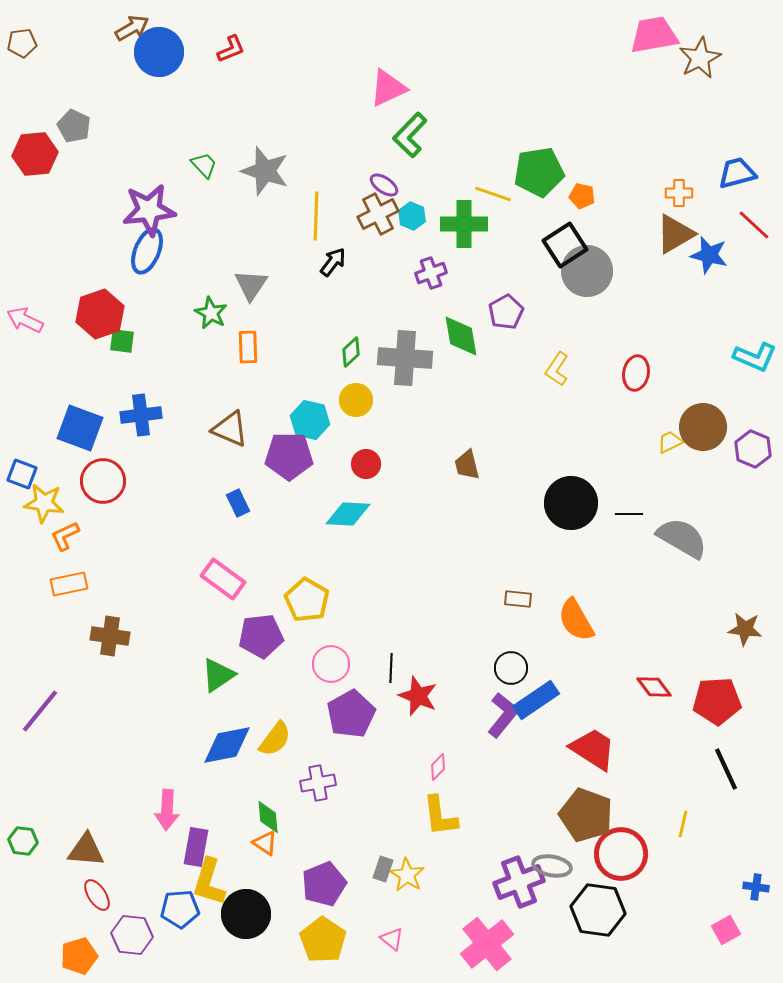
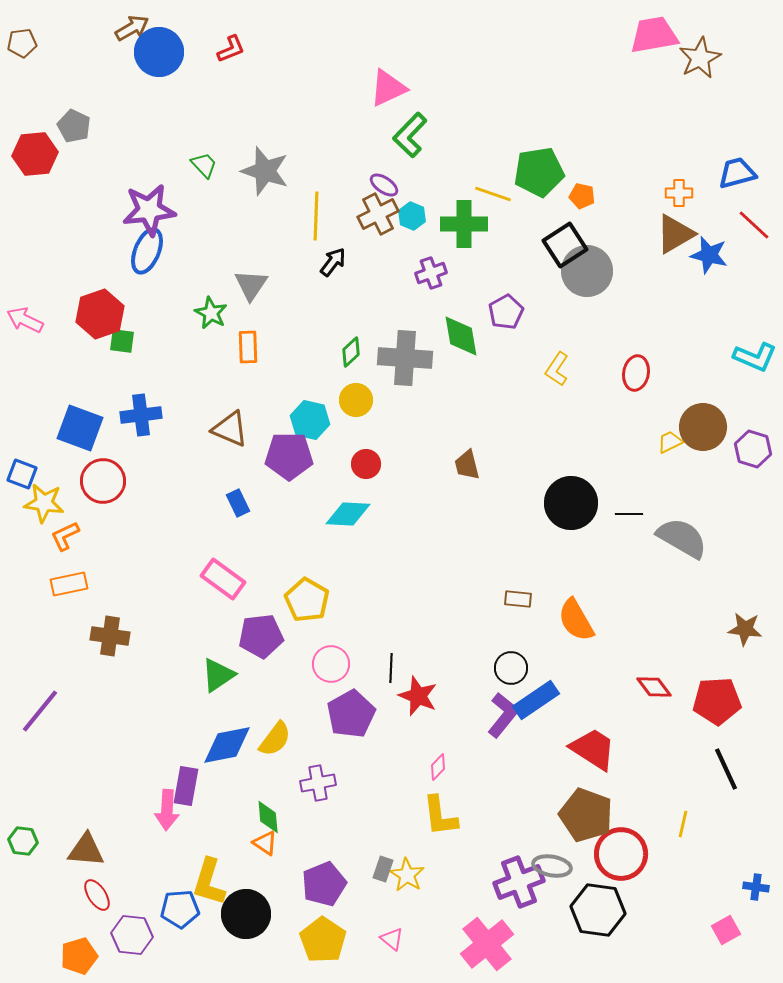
purple hexagon at (753, 449): rotated 6 degrees counterclockwise
purple rectangle at (196, 847): moved 10 px left, 61 px up
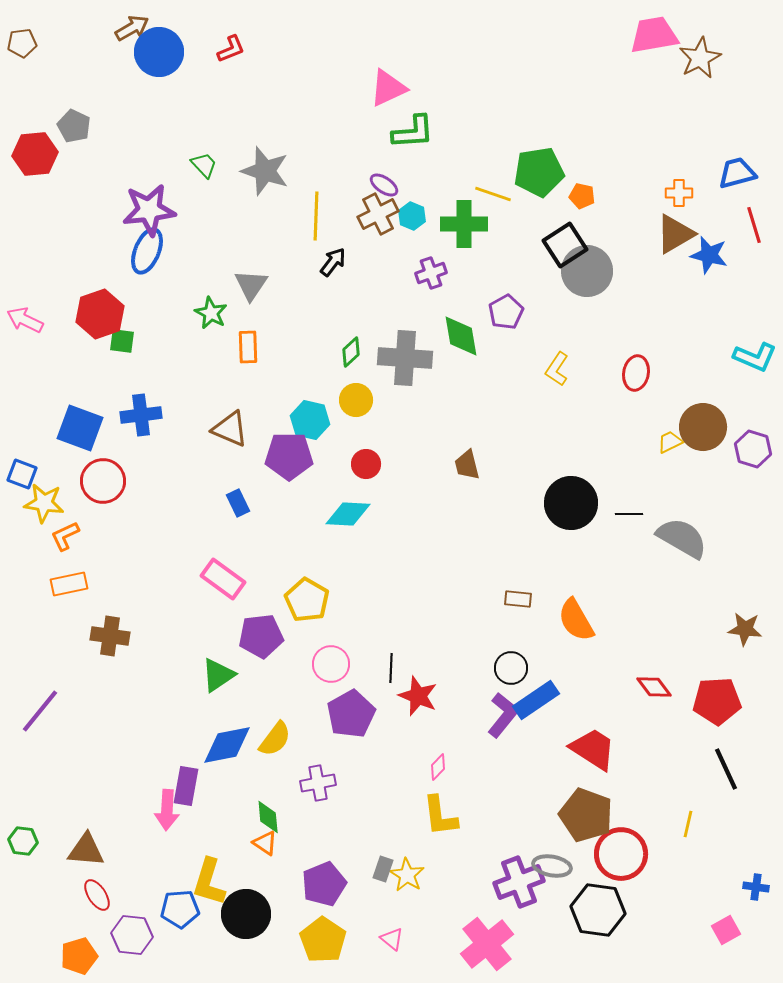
green L-shape at (410, 135): moved 3 px right, 3 px up; rotated 138 degrees counterclockwise
red line at (754, 225): rotated 30 degrees clockwise
yellow line at (683, 824): moved 5 px right
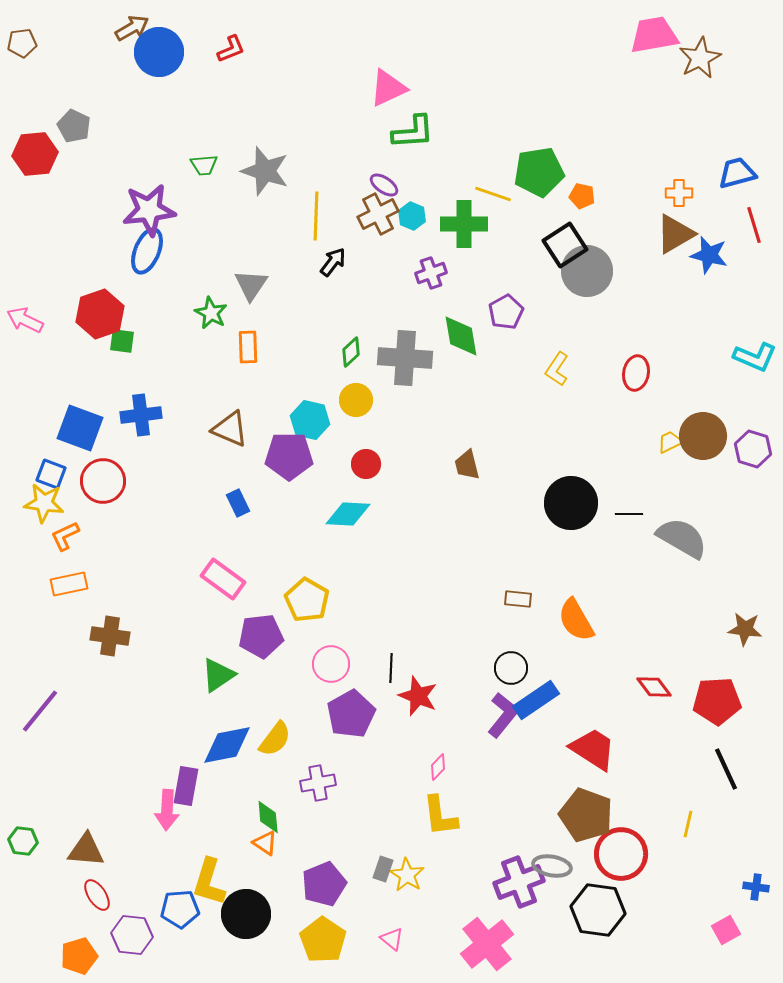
green trapezoid at (204, 165): rotated 128 degrees clockwise
brown circle at (703, 427): moved 9 px down
blue square at (22, 474): moved 29 px right
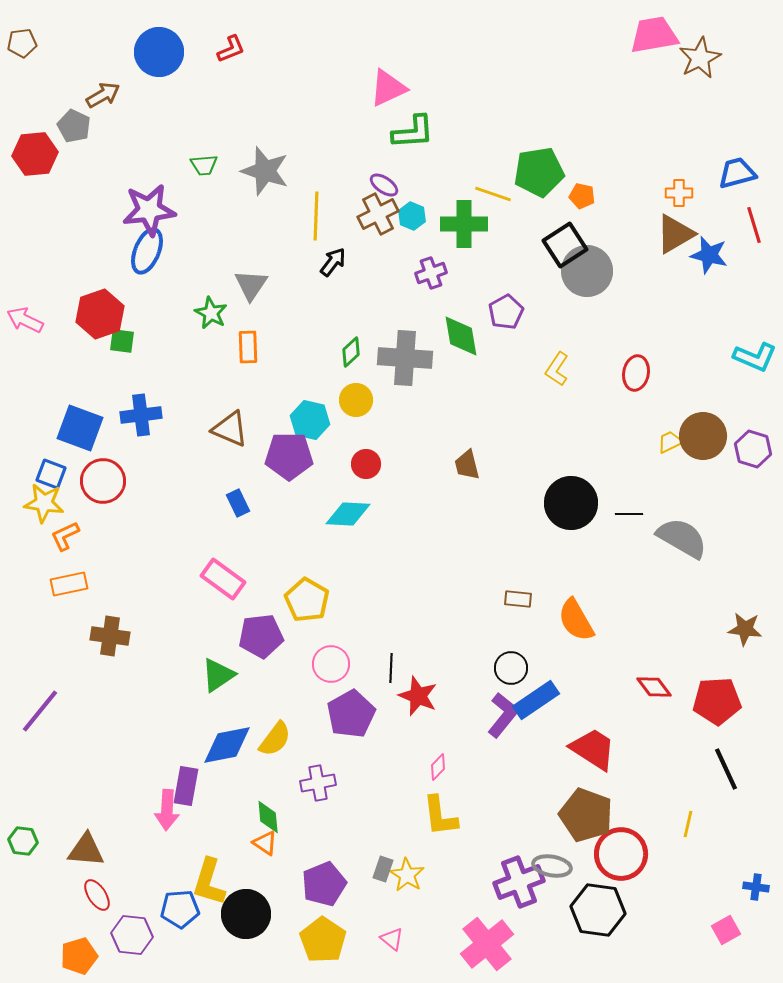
brown arrow at (132, 28): moved 29 px left, 67 px down
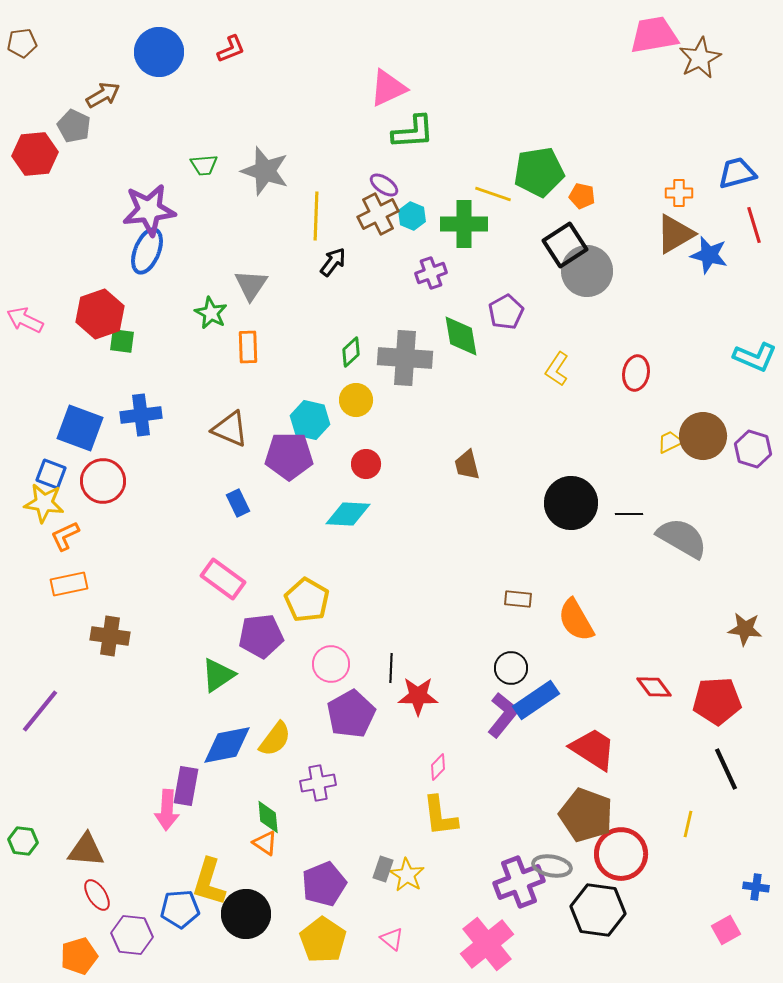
red star at (418, 696): rotated 21 degrees counterclockwise
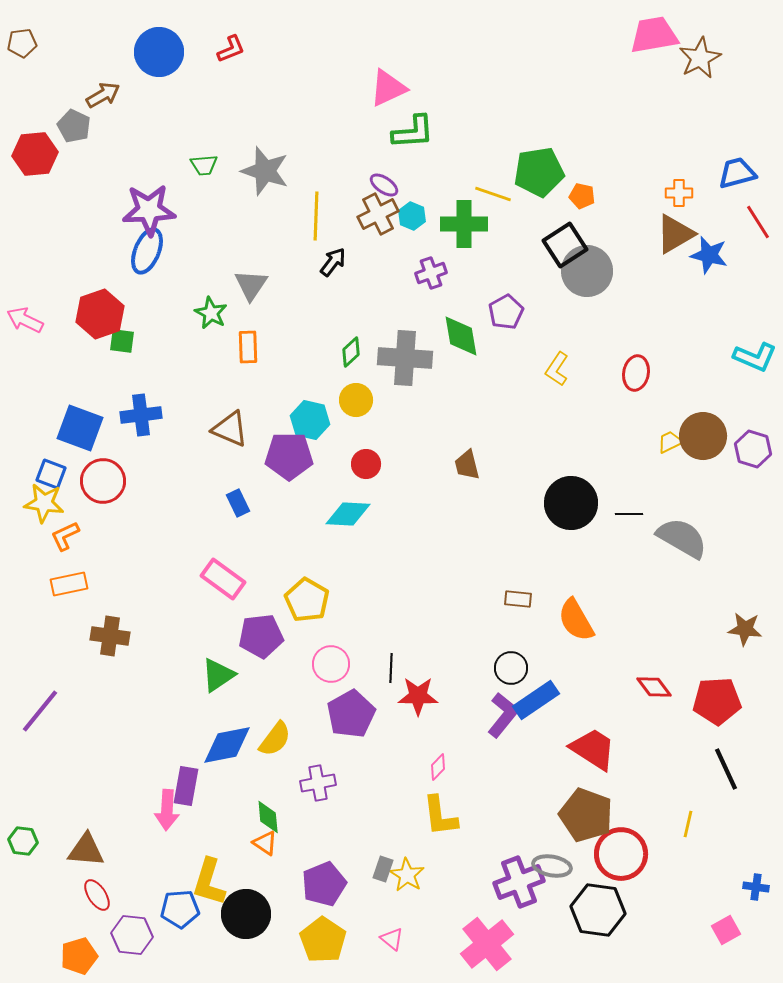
purple star at (149, 210): rotated 4 degrees clockwise
red line at (754, 225): moved 4 px right, 3 px up; rotated 15 degrees counterclockwise
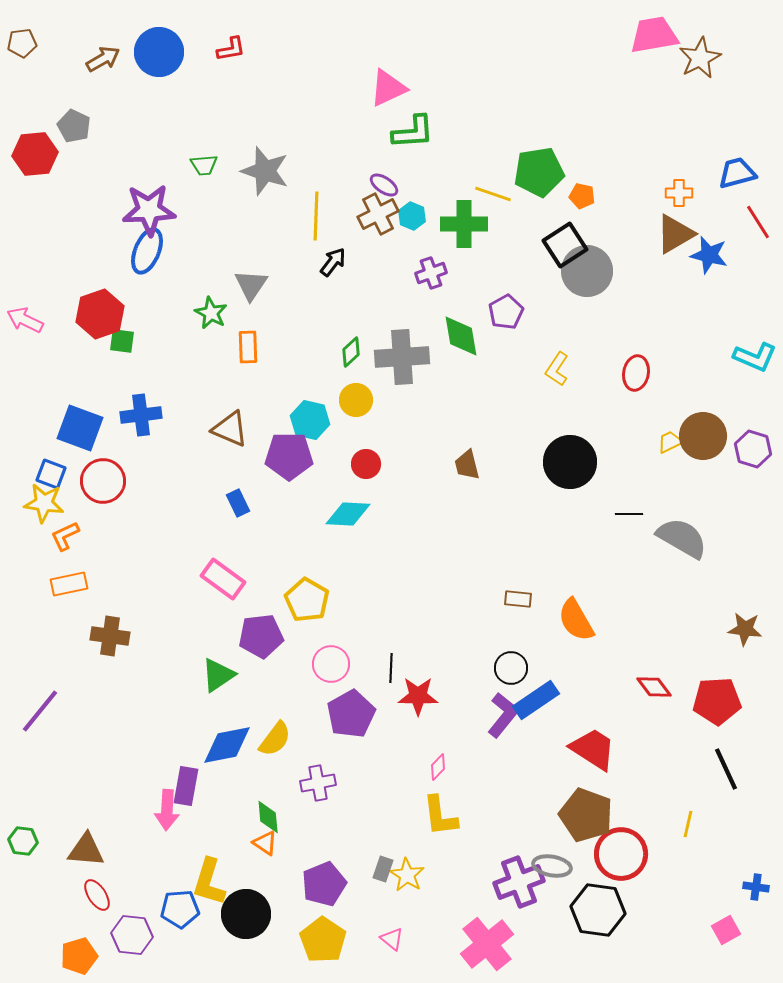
red L-shape at (231, 49): rotated 12 degrees clockwise
brown arrow at (103, 95): moved 36 px up
gray cross at (405, 358): moved 3 px left, 1 px up; rotated 8 degrees counterclockwise
black circle at (571, 503): moved 1 px left, 41 px up
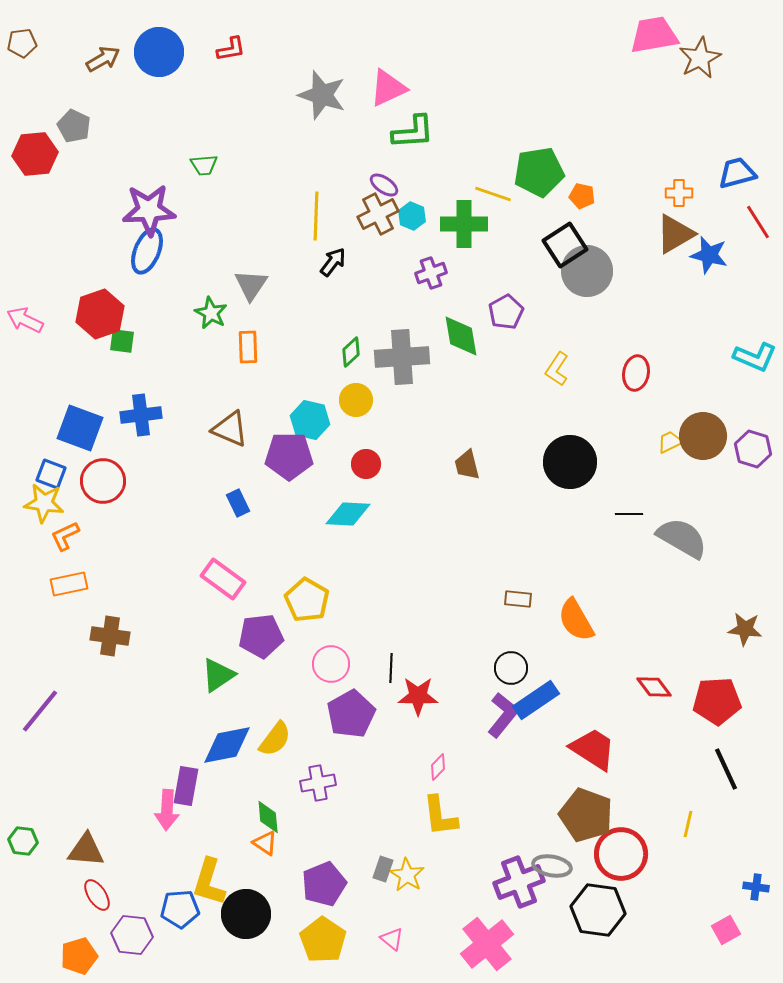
gray star at (265, 171): moved 57 px right, 76 px up
